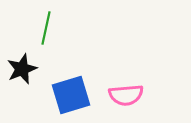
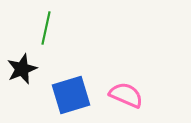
pink semicircle: rotated 152 degrees counterclockwise
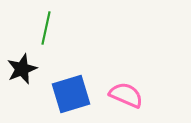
blue square: moved 1 px up
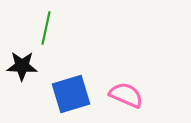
black star: moved 3 px up; rotated 24 degrees clockwise
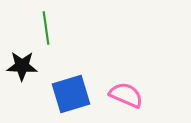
green line: rotated 20 degrees counterclockwise
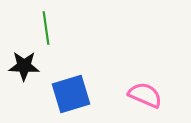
black star: moved 2 px right
pink semicircle: moved 19 px right
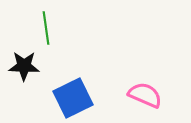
blue square: moved 2 px right, 4 px down; rotated 9 degrees counterclockwise
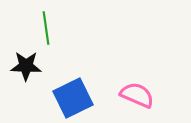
black star: moved 2 px right
pink semicircle: moved 8 px left
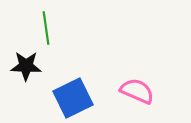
pink semicircle: moved 4 px up
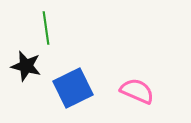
black star: rotated 12 degrees clockwise
blue square: moved 10 px up
